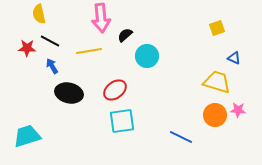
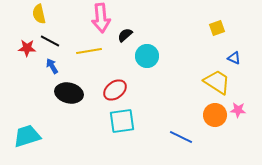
yellow trapezoid: rotated 16 degrees clockwise
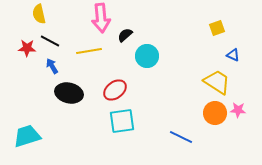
blue triangle: moved 1 px left, 3 px up
orange circle: moved 2 px up
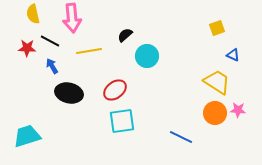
yellow semicircle: moved 6 px left
pink arrow: moved 29 px left
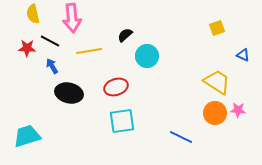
blue triangle: moved 10 px right
red ellipse: moved 1 px right, 3 px up; rotated 20 degrees clockwise
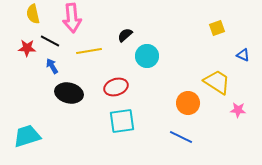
orange circle: moved 27 px left, 10 px up
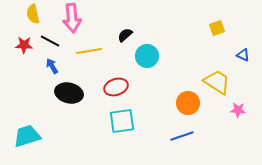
red star: moved 3 px left, 3 px up
blue line: moved 1 px right, 1 px up; rotated 45 degrees counterclockwise
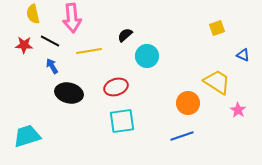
pink star: rotated 28 degrees clockwise
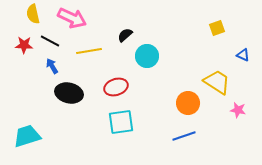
pink arrow: rotated 60 degrees counterclockwise
pink star: rotated 21 degrees counterclockwise
cyan square: moved 1 px left, 1 px down
blue line: moved 2 px right
